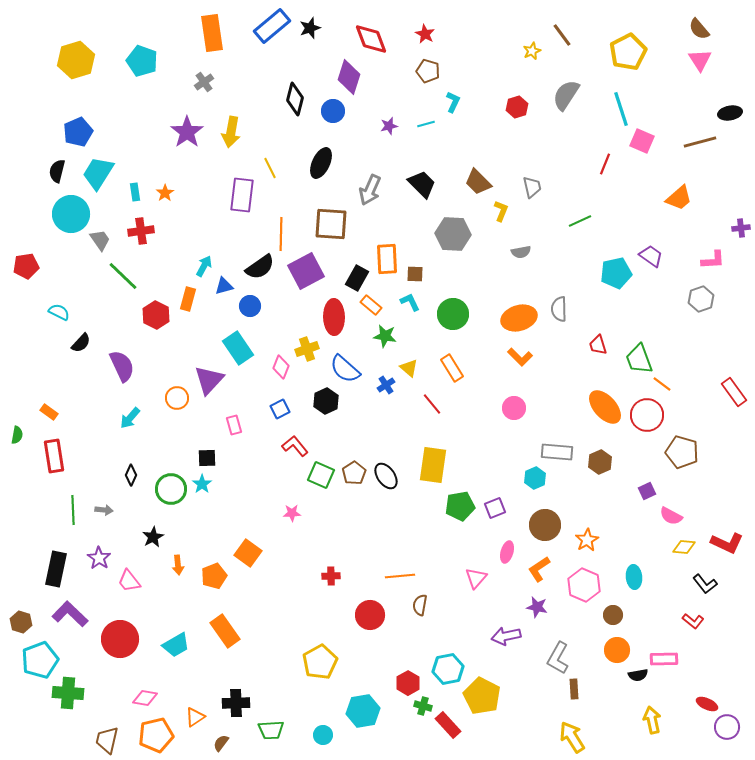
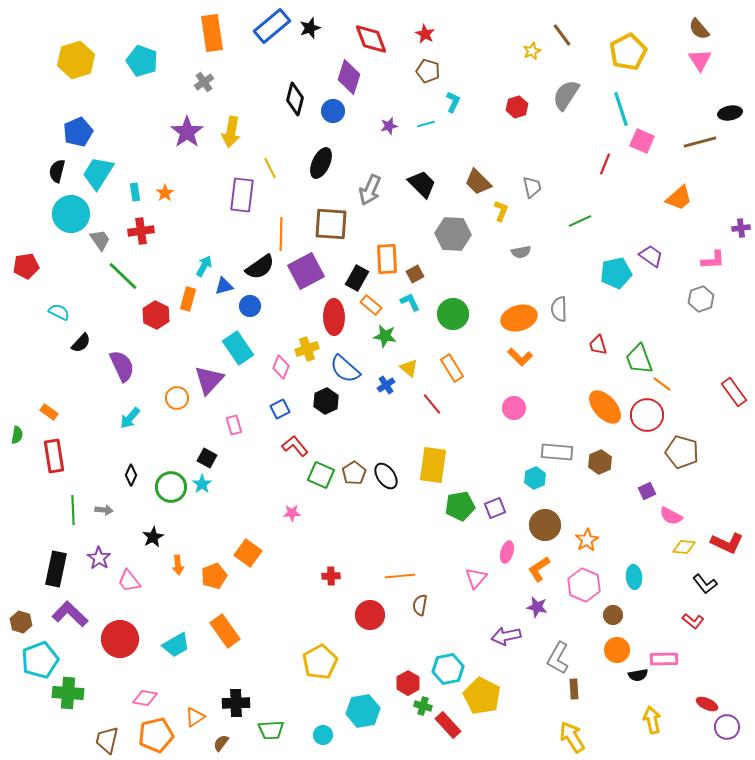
brown square at (415, 274): rotated 30 degrees counterclockwise
black square at (207, 458): rotated 30 degrees clockwise
green circle at (171, 489): moved 2 px up
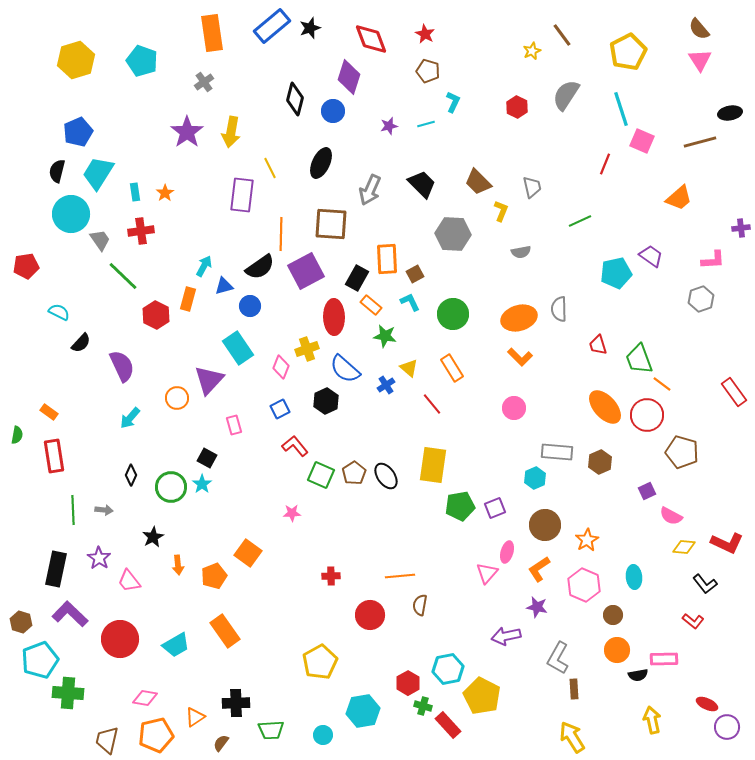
red hexagon at (517, 107): rotated 15 degrees counterclockwise
pink triangle at (476, 578): moved 11 px right, 5 px up
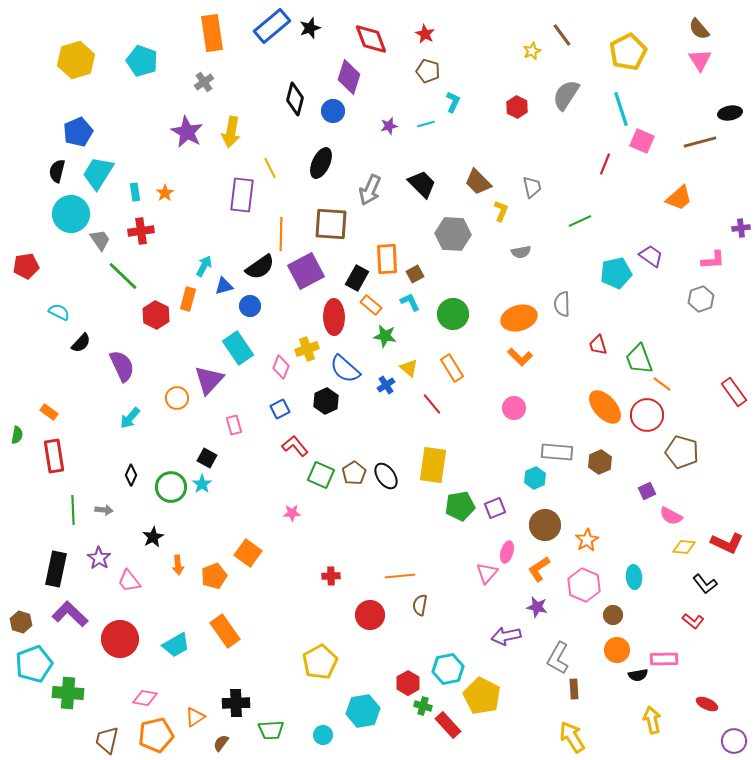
purple star at (187, 132): rotated 8 degrees counterclockwise
gray semicircle at (559, 309): moved 3 px right, 5 px up
cyan pentagon at (40, 660): moved 6 px left, 4 px down
purple circle at (727, 727): moved 7 px right, 14 px down
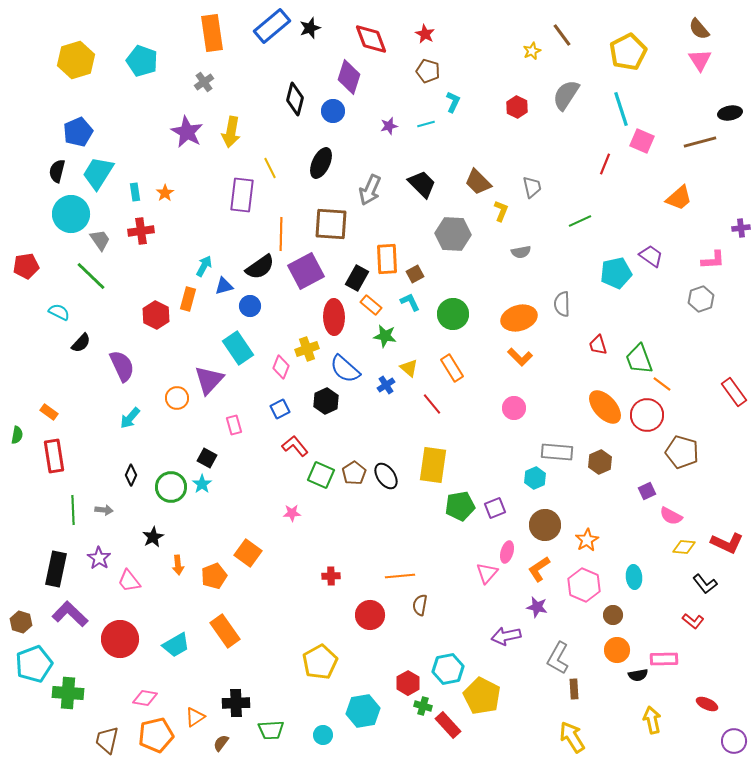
green line at (123, 276): moved 32 px left
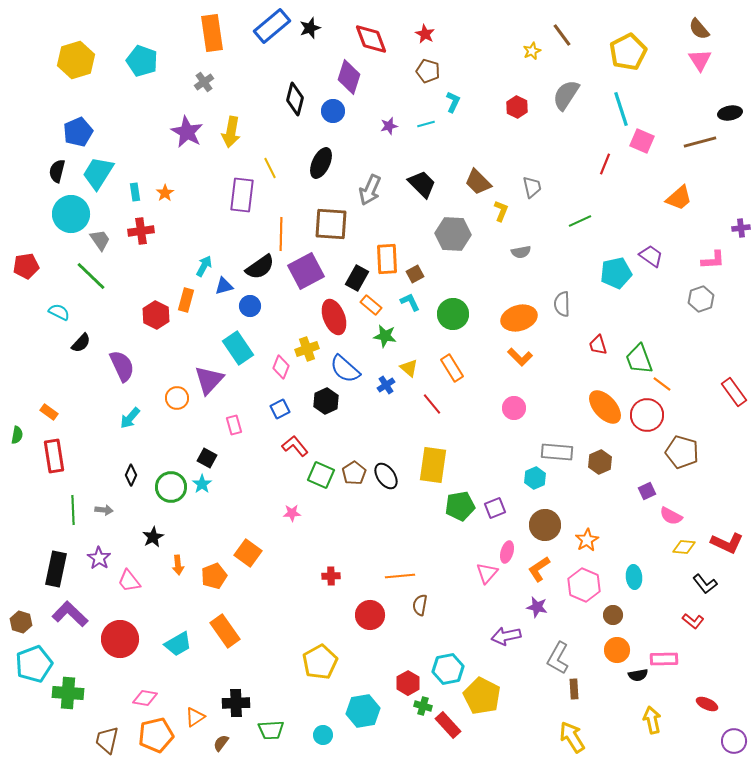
orange rectangle at (188, 299): moved 2 px left, 1 px down
red ellipse at (334, 317): rotated 20 degrees counterclockwise
cyan trapezoid at (176, 645): moved 2 px right, 1 px up
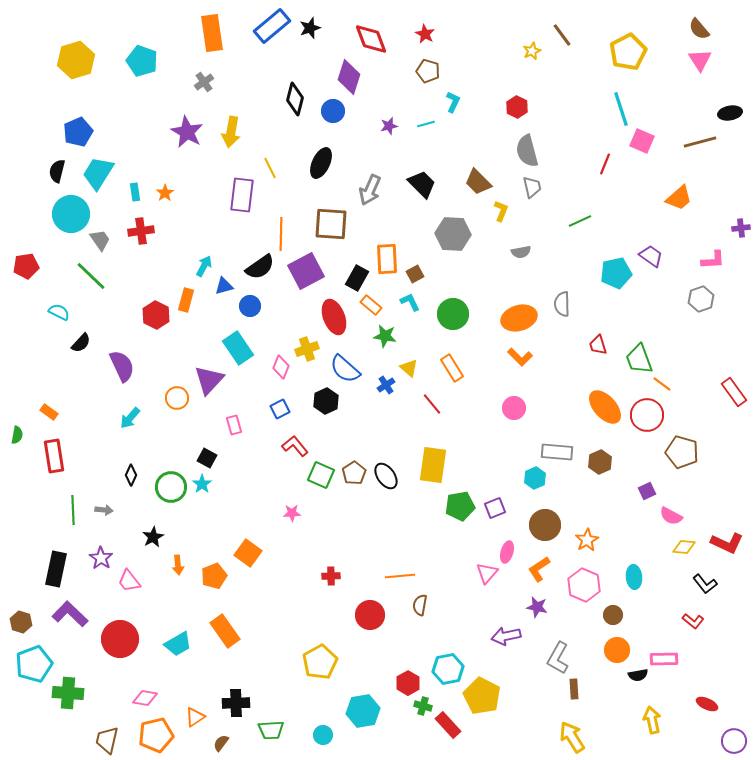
gray semicircle at (566, 95): moved 39 px left, 56 px down; rotated 48 degrees counterclockwise
purple star at (99, 558): moved 2 px right
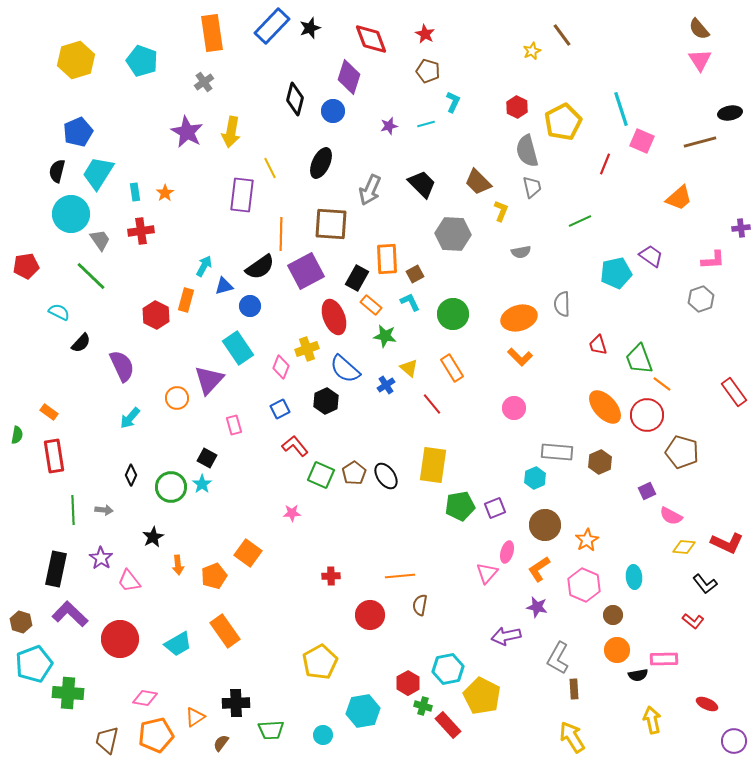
blue rectangle at (272, 26): rotated 6 degrees counterclockwise
yellow pentagon at (628, 52): moved 65 px left, 70 px down
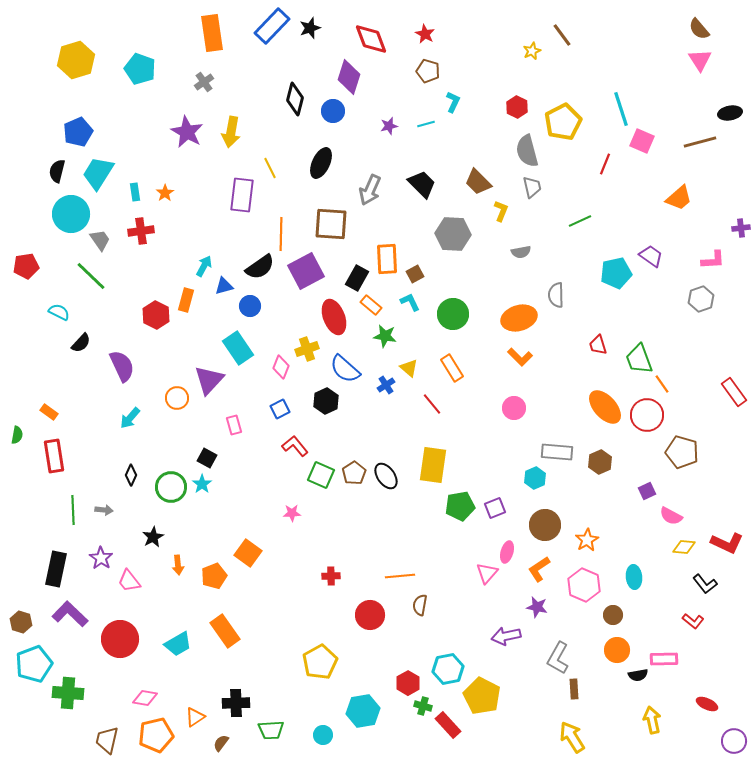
cyan pentagon at (142, 61): moved 2 px left, 8 px down
gray semicircle at (562, 304): moved 6 px left, 9 px up
orange line at (662, 384): rotated 18 degrees clockwise
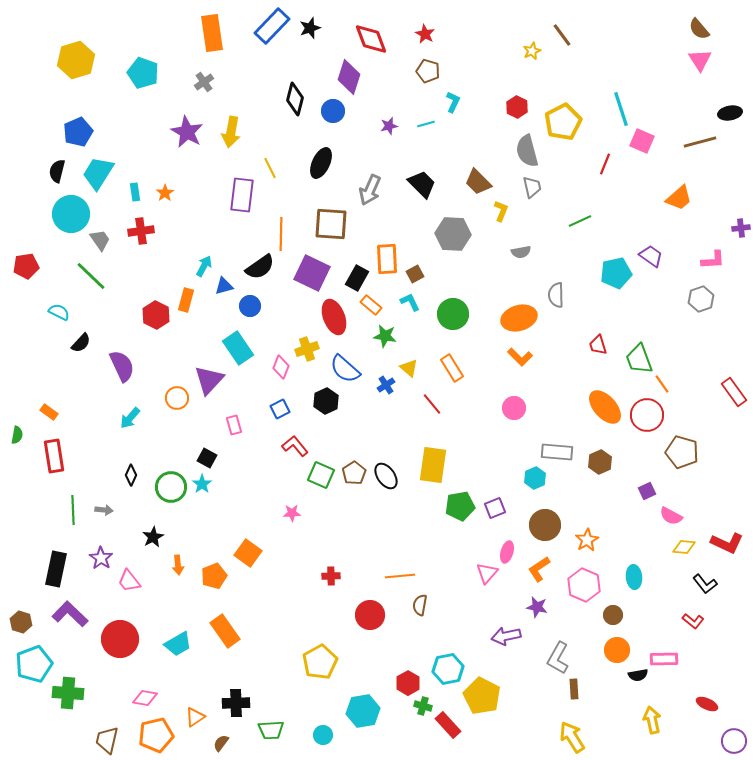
cyan pentagon at (140, 69): moved 3 px right, 4 px down
purple square at (306, 271): moved 6 px right, 2 px down; rotated 36 degrees counterclockwise
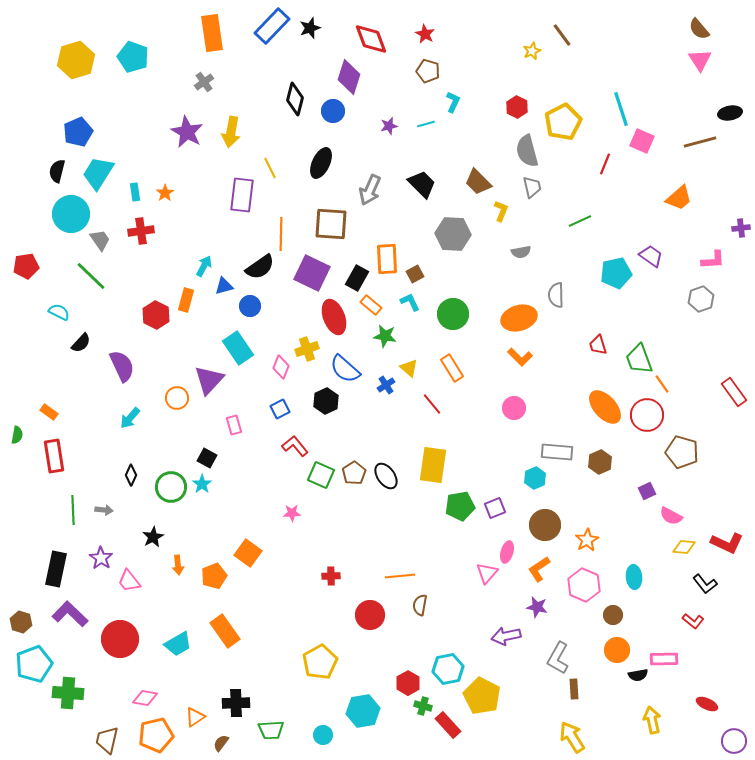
cyan pentagon at (143, 73): moved 10 px left, 16 px up
